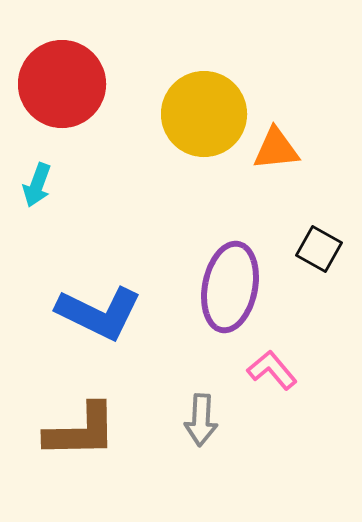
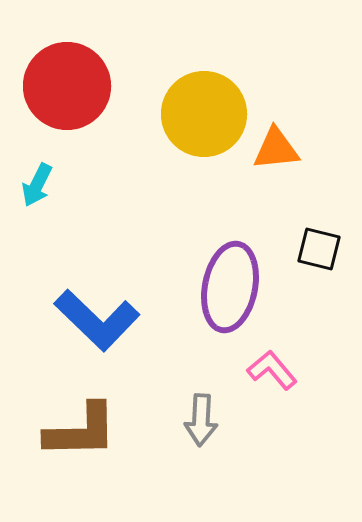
red circle: moved 5 px right, 2 px down
cyan arrow: rotated 6 degrees clockwise
black square: rotated 15 degrees counterclockwise
blue L-shape: moved 2 px left, 7 px down; rotated 18 degrees clockwise
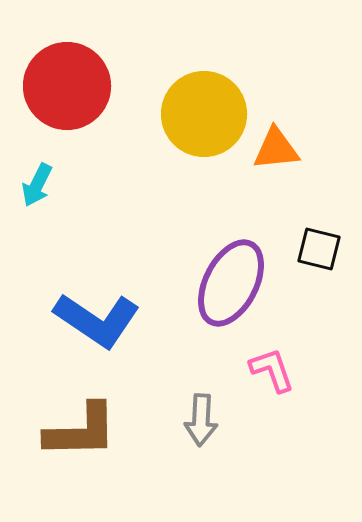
purple ellipse: moved 1 px right, 4 px up; rotated 16 degrees clockwise
blue L-shape: rotated 10 degrees counterclockwise
pink L-shape: rotated 21 degrees clockwise
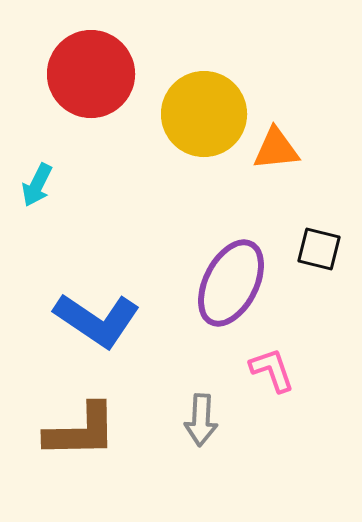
red circle: moved 24 px right, 12 px up
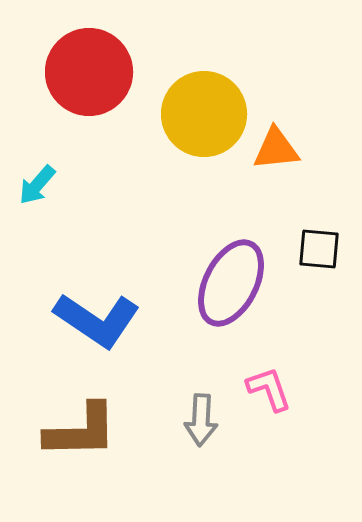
red circle: moved 2 px left, 2 px up
cyan arrow: rotated 15 degrees clockwise
black square: rotated 9 degrees counterclockwise
pink L-shape: moved 3 px left, 19 px down
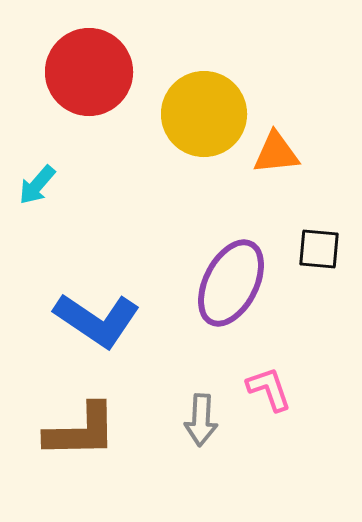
orange triangle: moved 4 px down
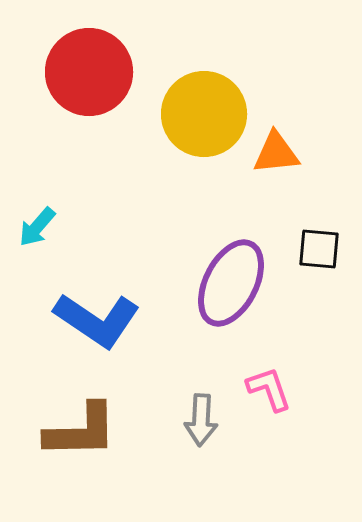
cyan arrow: moved 42 px down
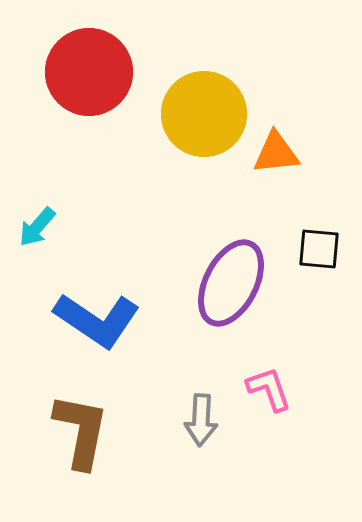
brown L-shape: rotated 78 degrees counterclockwise
